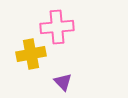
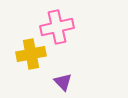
pink cross: rotated 8 degrees counterclockwise
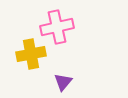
purple triangle: rotated 24 degrees clockwise
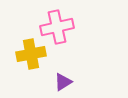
purple triangle: rotated 18 degrees clockwise
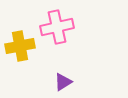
yellow cross: moved 11 px left, 8 px up
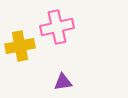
purple triangle: rotated 24 degrees clockwise
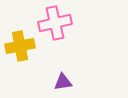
pink cross: moved 2 px left, 4 px up
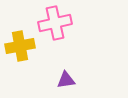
purple triangle: moved 3 px right, 2 px up
